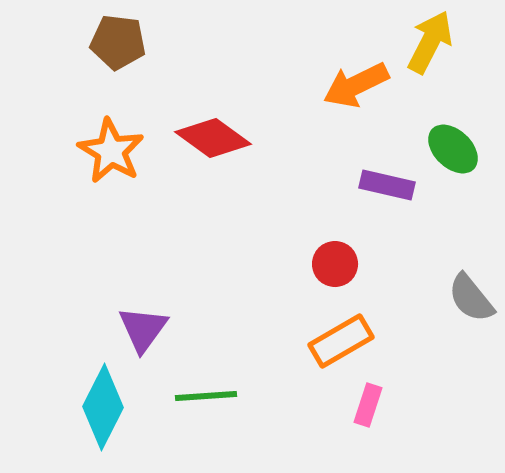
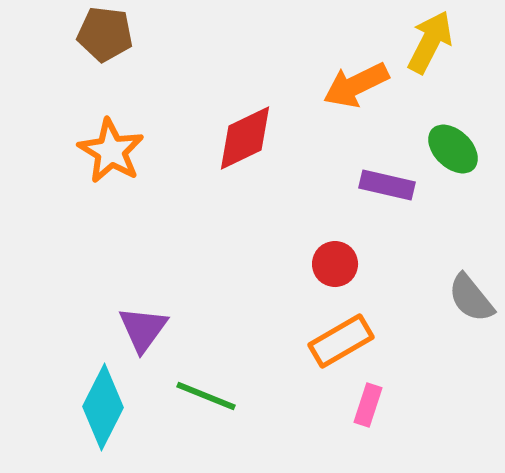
brown pentagon: moved 13 px left, 8 px up
red diamond: moved 32 px right; rotated 62 degrees counterclockwise
green line: rotated 26 degrees clockwise
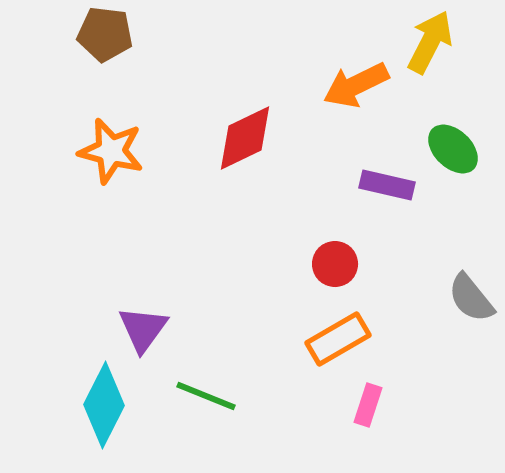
orange star: rotated 16 degrees counterclockwise
orange rectangle: moved 3 px left, 2 px up
cyan diamond: moved 1 px right, 2 px up
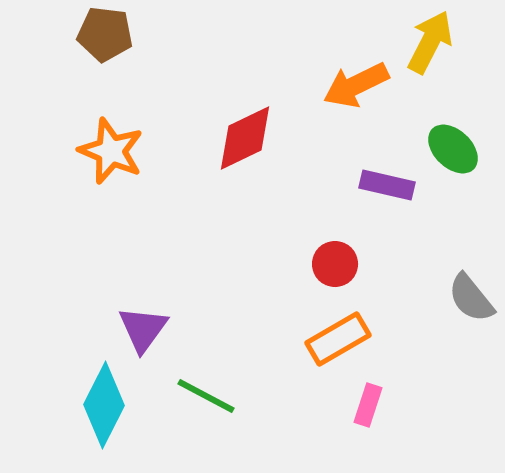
orange star: rotated 8 degrees clockwise
green line: rotated 6 degrees clockwise
